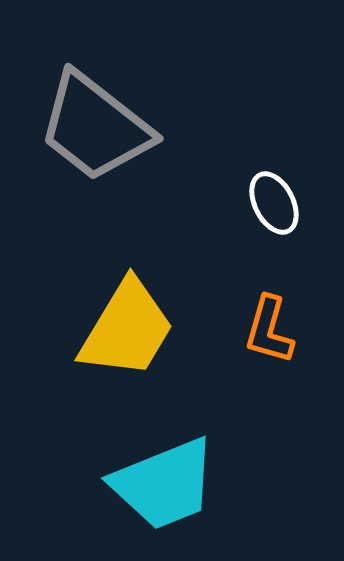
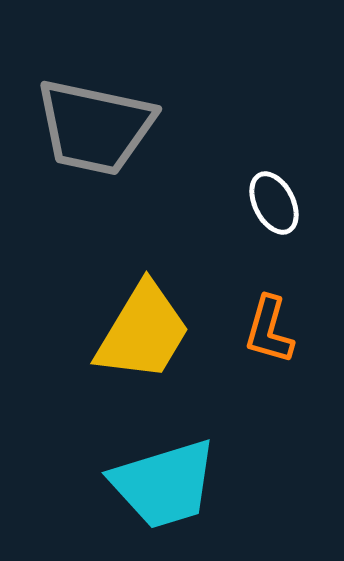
gray trapezoid: rotated 26 degrees counterclockwise
yellow trapezoid: moved 16 px right, 3 px down
cyan trapezoid: rotated 5 degrees clockwise
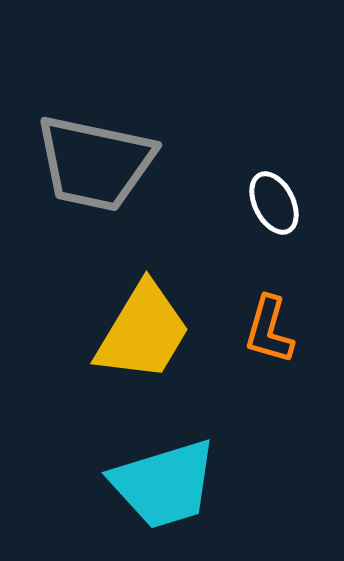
gray trapezoid: moved 36 px down
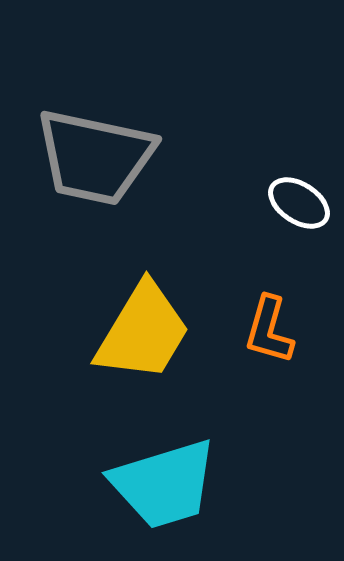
gray trapezoid: moved 6 px up
white ellipse: moved 25 px right; rotated 30 degrees counterclockwise
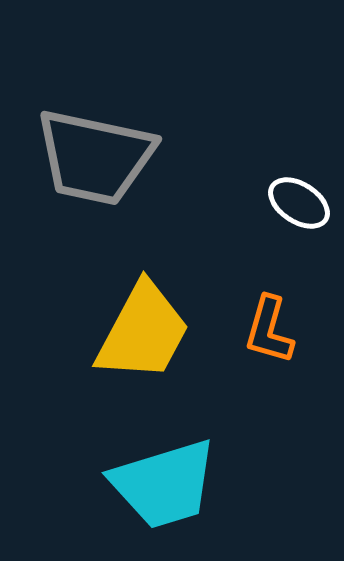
yellow trapezoid: rotated 3 degrees counterclockwise
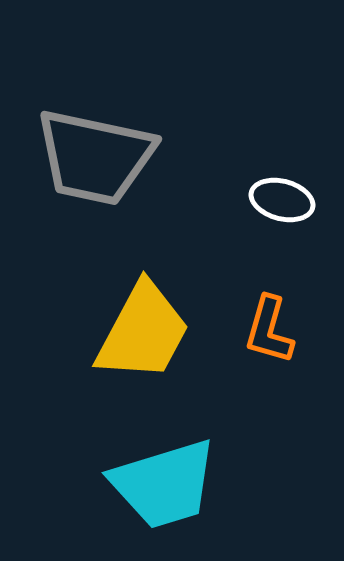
white ellipse: moved 17 px left, 3 px up; rotated 18 degrees counterclockwise
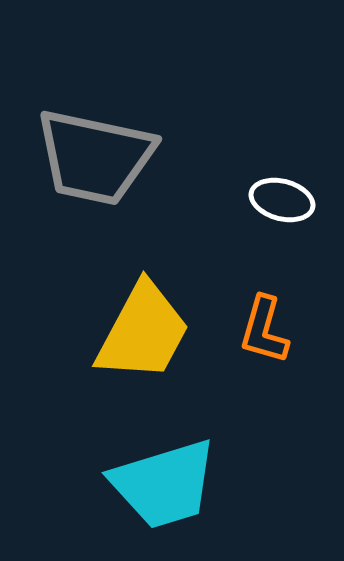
orange L-shape: moved 5 px left
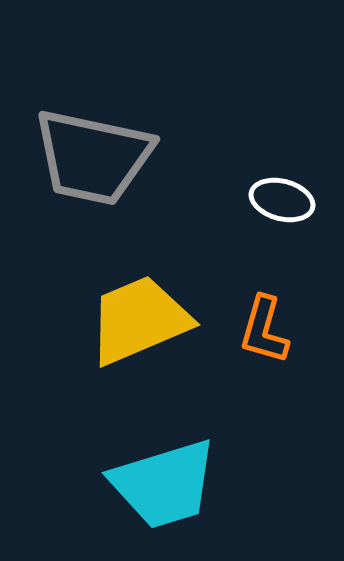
gray trapezoid: moved 2 px left
yellow trapezoid: moved 4 px left, 12 px up; rotated 141 degrees counterclockwise
